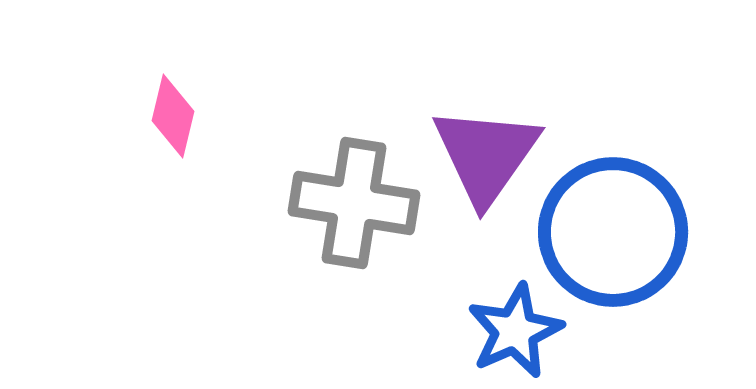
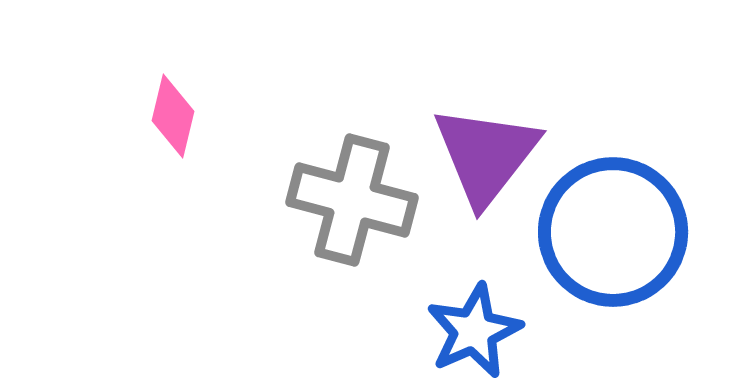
purple triangle: rotated 3 degrees clockwise
gray cross: moved 2 px left, 3 px up; rotated 6 degrees clockwise
blue star: moved 41 px left
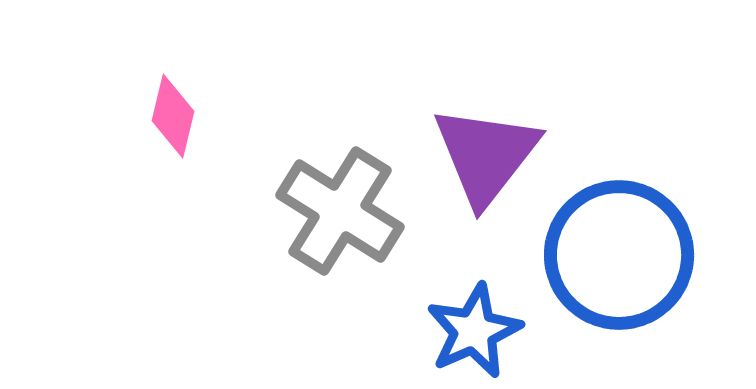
gray cross: moved 12 px left, 11 px down; rotated 17 degrees clockwise
blue circle: moved 6 px right, 23 px down
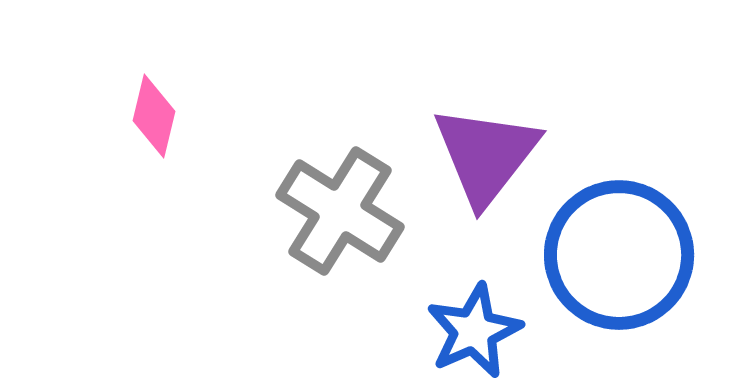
pink diamond: moved 19 px left
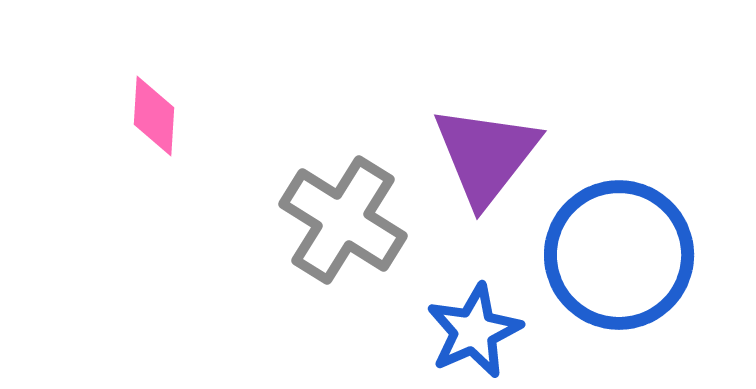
pink diamond: rotated 10 degrees counterclockwise
gray cross: moved 3 px right, 9 px down
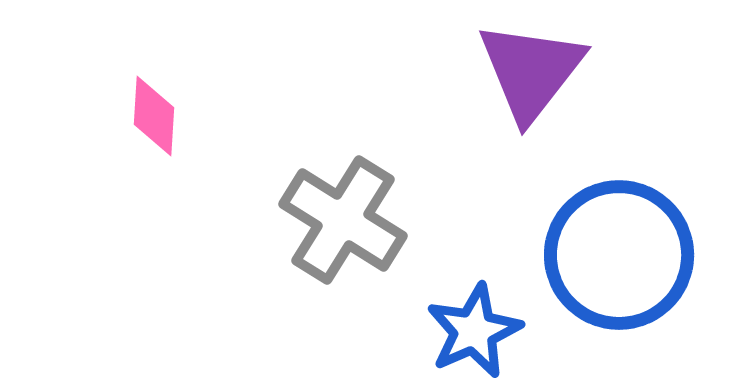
purple triangle: moved 45 px right, 84 px up
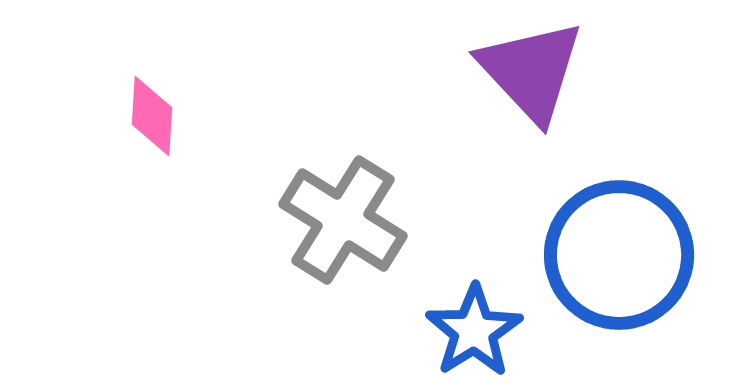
purple triangle: rotated 21 degrees counterclockwise
pink diamond: moved 2 px left
blue star: rotated 8 degrees counterclockwise
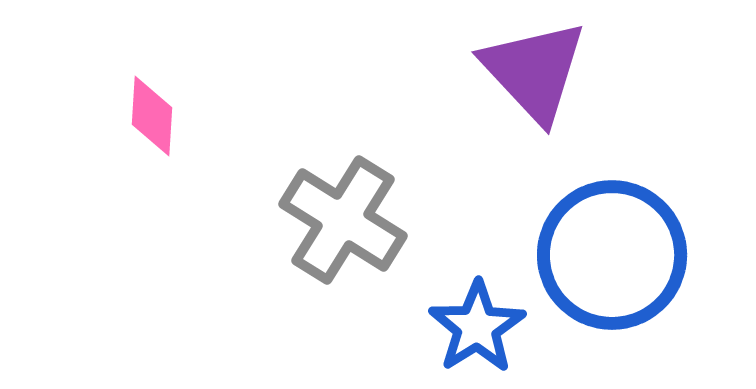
purple triangle: moved 3 px right
blue circle: moved 7 px left
blue star: moved 3 px right, 4 px up
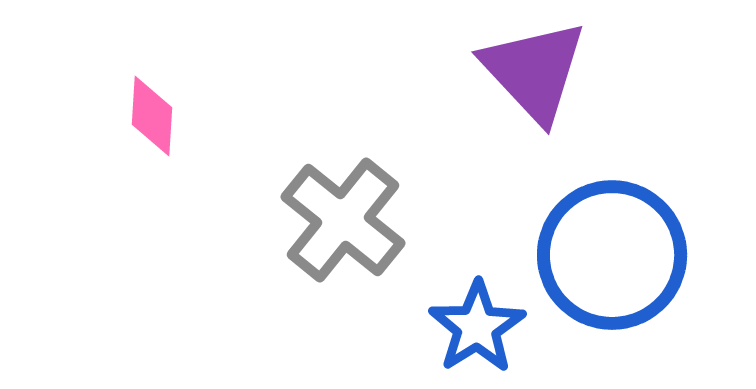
gray cross: rotated 7 degrees clockwise
